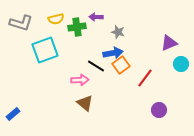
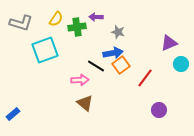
yellow semicircle: rotated 42 degrees counterclockwise
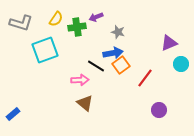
purple arrow: rotated 24 degrees counterclockwise
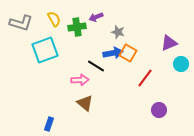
yellow semicircle: moved 2 px left; rotated 63 degrees counterclockwise
orange square: moved 7 px right, 12 px up; rotated 24 degrees counterclockwise
blue rectangle: moved 36 px right, 10 px down; rotated 32 degrees counterclockwise
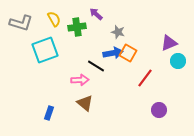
purple arrow: moved 3 px up; rotated 64 degrees clockwise
cyan circle: moved 3 px left, 3 px up
blue rectangle: moved 11 px up
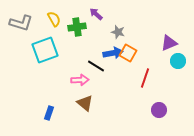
red line: rotated 18 degrees counterclockwise
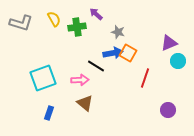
cyan square: moved 2 px left, 28 px down
purple circle: moved 9 px right
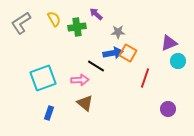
gray L-shape: rotated 130 degrees clockwise
gray star: rotated 16 degrees counterclockwise
purple circle: moved 1 px up
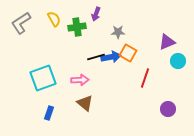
purple arrow: rotated 112 degrees counterclockwise
purple triangle: moved 2 px left, 1 px up
blue arrow: moved 2 px left, 4 px down
black line: moved 9 px up; rotated 48 degrees counterclockwise
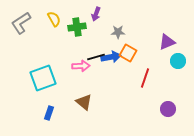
pink arrow: moved 1 px right, 14 px up
brown triangle: moved 1 px left, 1 px up
